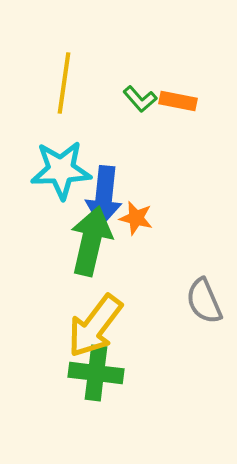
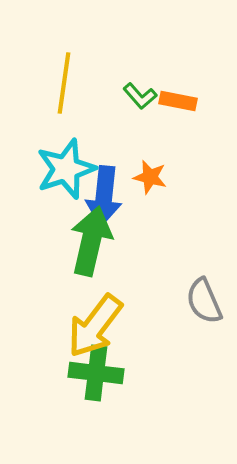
green L-shape: moved 3 px up
cyan star: moved 5 px right, 1 px up; rotated 16 degrees counterclockwise
orange star: moved 14 px right, 41 px up
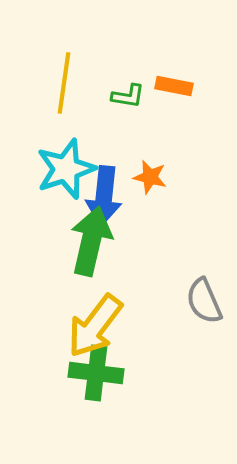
green L-shape: moved 12 px left; rotated 40 degrees counterclockwise
orange rectangle: moved 4 px left, 15 px up
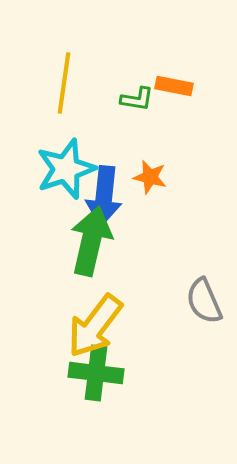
green L-shape: moved 9 px right, 3 px down
